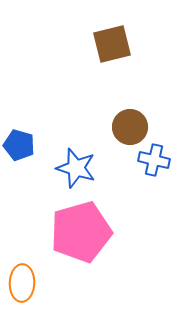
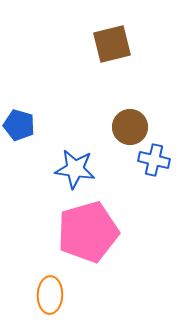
blue pentagon: moved 20 px up
blue star: moved 1 px left, 1 px down; rotated 9 degrees counterclockwise
pink pentagon: moved 7 px right
orange ellipse: moved 28 px right, 12 px down
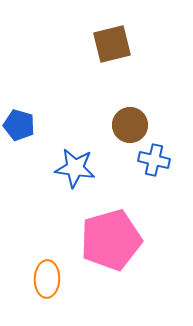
brown circle: moved 2 px up
blue star: moved 1 px up
pink pentagon: moved 23 px right, 8 px down
orange ellipse: moved 3 px left, 16 px up
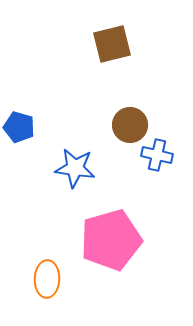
blue pentagon: moved 2 px down
blue cross: moved 3 px right, 5 px up
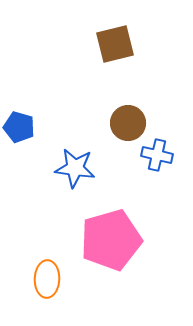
brown square: moved 3 px right
brown circle: moved 2 px left, 2 px up
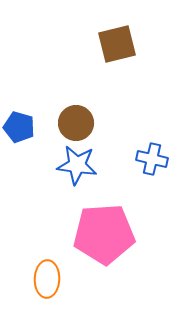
brown square: moved 2 px right
brown circle: moved 52 px left
blue cross: moved 5 px left, 4 px down
blue star: moved 2 px right, 3 px up
pink pentagon: moved 7 px left, 6 px up; rotated 12 degrees clockwise
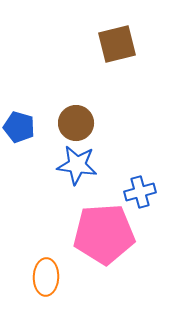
blue cross: moved 12 px left, 33 px down; rotated 28 degrees counterclockwise
orange ellipse: moved 1 px left, 2 px up
